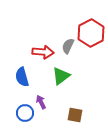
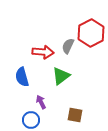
blue circle: moved 6 px right, 7 px down
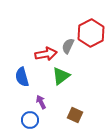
red arrow: moved 3 px right, 2 px down; rotated 15 degrees counterclockwise
brown square: rotated 14 degrees clockwise
blue circle: moved 1 px left
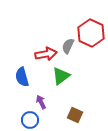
red hexagon: rotated 8 degrees counterclockwise
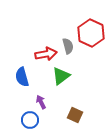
gray semicircle: rotated 140 degrees clockwise
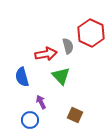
green triangle: rotated 36 degrees counterclockwise
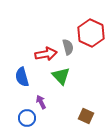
gray semicircle: moved 1 px down
brown square: moved 11 px right, 1 px down
blue circle: moved 3 px left, 2 px up
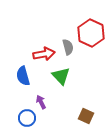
red arrow: moved 2 px left
blue semicircle: moved 1 px right, 1 px up
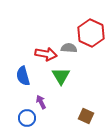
gray semicircle: moved 1 px right, 1 px down; rotated 70 degrees counterclockwise
red arrow: moved 2 px right; rotated 20 degrees clockwise
green triangle: rotated 12 degrees clockwise
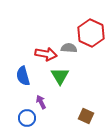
green triangle: moved 1 px left
